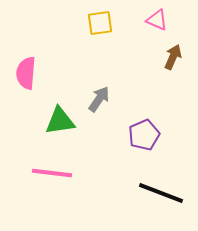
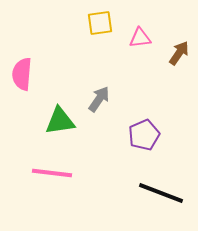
pink triangle: moved 17 px left, 18 px down; rotated 30 degrees counterclockwise
brown arrow: moved 6 px right, 4 px up; rotated 10 degrees clockwise
pink semicircle: moved 4 px left, 1 px down
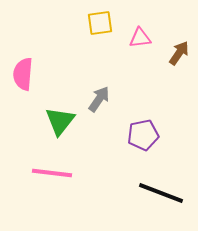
pink semicircle: moved 1 px right
green triangle: rotated 44 degrees counterclockwise
purple pentagon: moved 1 px left; rotated 12 degrees clockwise
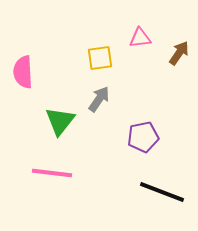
yellow square: moved 35 px down
pink semicircle: moved 2 px up; rotated 8 degrees counterclockwise
purple pentagon: moved 2 px down
black line: moved 1 px right, 1 px up
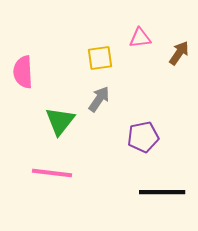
black line: rotated 21 degrees counterclockwise
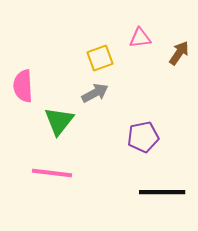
yellow square: rotated 12 degrees counterclockwise
pink semicircle: moved 14 px down
gray arrow: moved 4 px left, 6 px up; rotated 28 degrees clockwise
green triangle: moved 1 px left
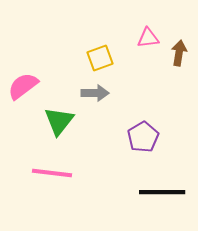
pink triangle: moved 8 px right
brown arrow: rotated 25 degrees counterclockwise
pink semicircle: rotated 56 degrees clockwise
gray arrow: rotated 28 degrees clockwise
purple pentagon: rotated 20 degrees counterclockwise
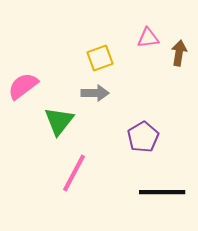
pink line: moved 22 px right; rotated 69 degrees counterclockwise
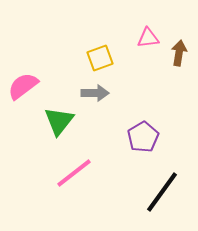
pink line: rotated 24 degrees clockwise
black line: rotated 54 degrees counterclockwise
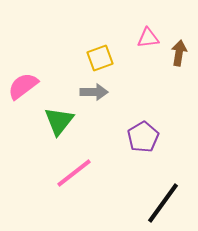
gray arrow: moved 1 px left, 1 px up
black line: moved 1 px right, 11 px down
